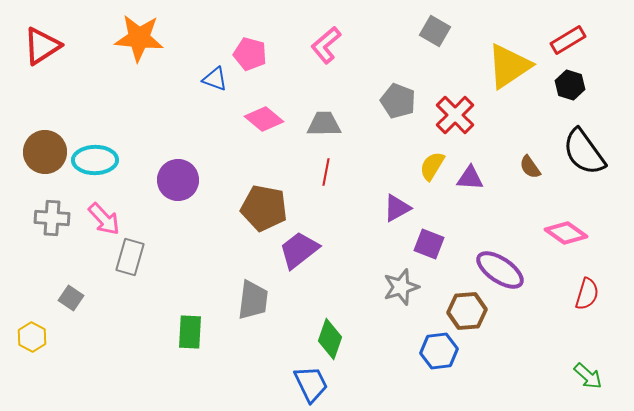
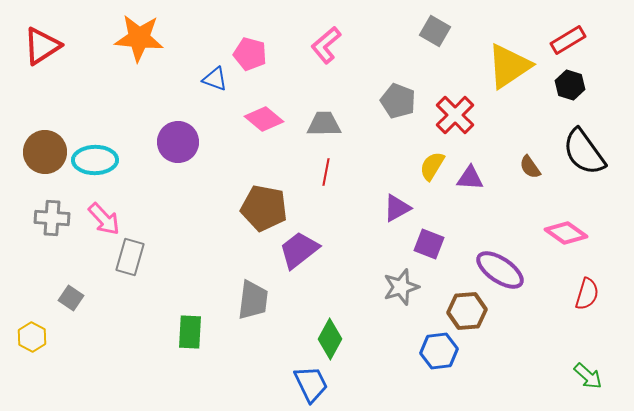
purple circle at (178, 180): moved 38 px up
green diamond at (330, 339): rotated 9 degrees clockwise
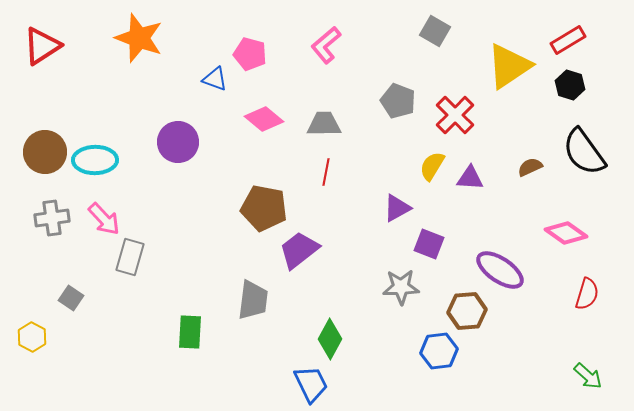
orange star at (139, 38): rotated 15 degrees clockwise
brown semicircle at (530, 167): rotated 100 degrees clockwise
gray cross at (52, 218): rotated 12 degrees counterclockwise
gray star at (401, 287): rotated 15 degrees clockwise
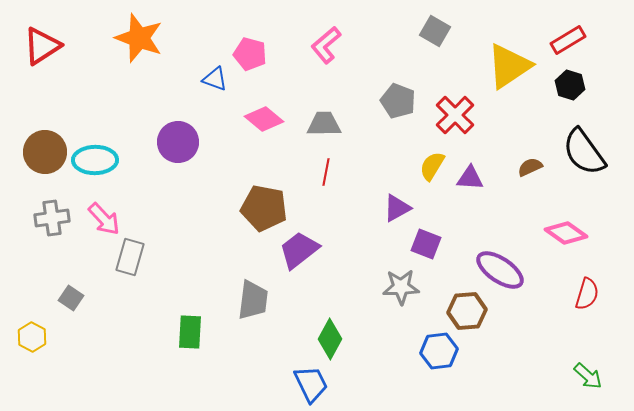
purple square at (429, 244): moved 3 px left
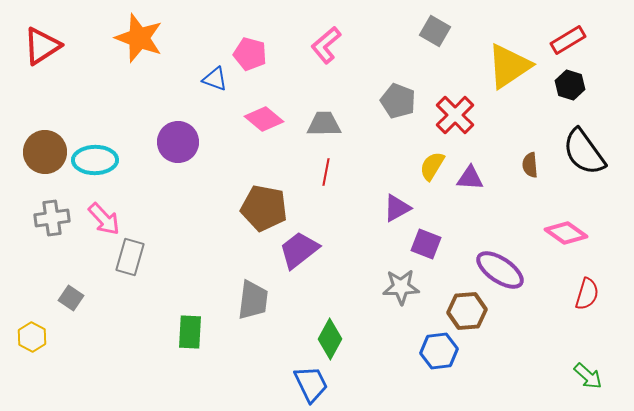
brown semicircle at (530, 167): moved 2 px up; rotated 70 degrees counterclockwise
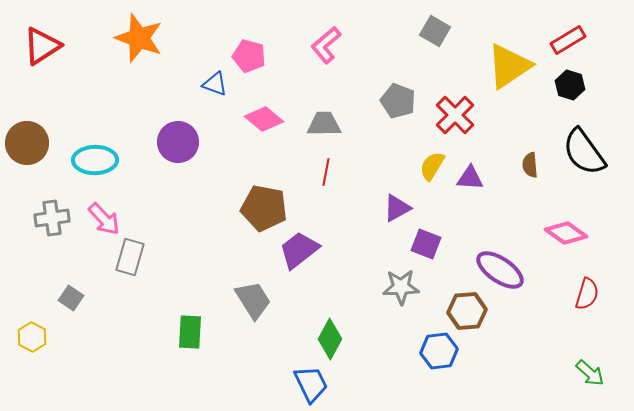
pink pentagon at (250, 54): moved 1 px left, 2 px down
blue triangle at (215, 79): moved 5 px down
brown circle at (45, 152): moved 18 px left, 9 px up
gray trapezoid at (253, 300): rotated 39 degrees counterclockwise
green arrow at (588, 376): moved 2 px right, 3 px up
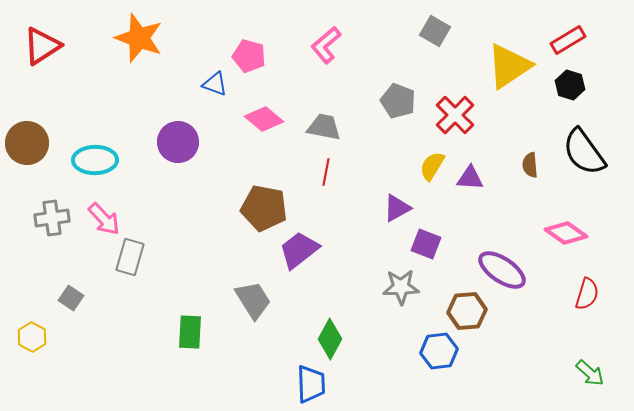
gray trapezoid at (324, 124): moved 3 px down; rotated 12 degrees clockwise
purple ellipse at (500, 270): moved 2 px right
blue trapezoid at (311, 384): rotated 24 degrees clockwise
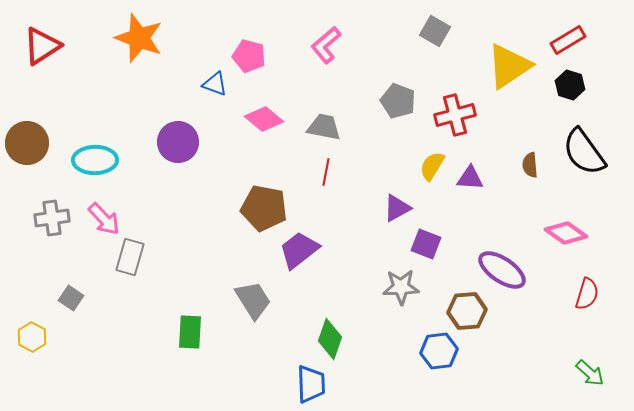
red cross at (455, 115): rotated 30 degrees clockwise
green diamond at (330, 339): rotated 9 degrees counterclockwise
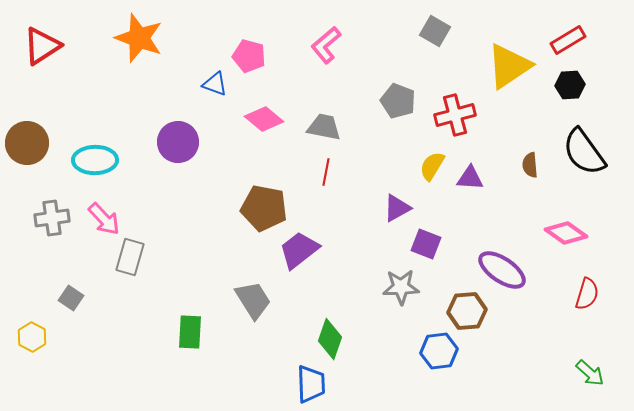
black hexagon at (570, 85): rotated 20 degrees counterclockwise
